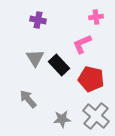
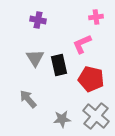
black rectangle: rotated 30 degrees clockwise
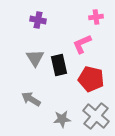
gray arrow: moved 3 px right; rotated 18 degrees counterclockwise
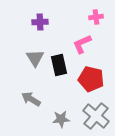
purple cross: moved 2 px right, 2 px down; rotated 14 degrees counterclockwise
gray star: moved 1 px left
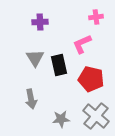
gray arrow: rotated 132 degrees counterclockwise
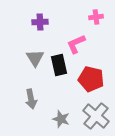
pink L-shape: moved 6 px left
gray star: rotated 24 degrees clockwise
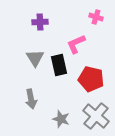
pink cross: rotated 24 degrees clockwise
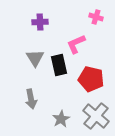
gray star: rotated 24 degrees clockwise
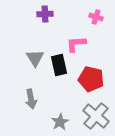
purple cross: moved 5 px right, 8 px up
pink L-shape: rotated 20 degrees clockwise
gray star: moved 1 px left, 3 px down
